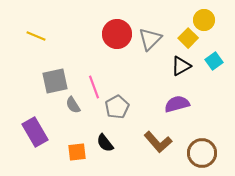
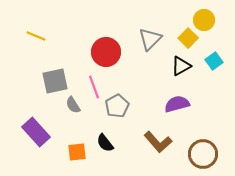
red circle: moved 11 px left, 18 px down
gray pentagon: moved 1 px up
purple rectangle: moved 1 px right; rotated 12 degrees counterclockwise
brown circle: moved 1 px right, 1 px down
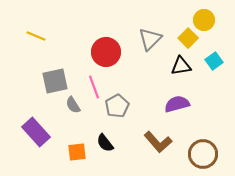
black triangle: rotated 20 degrees clockwise
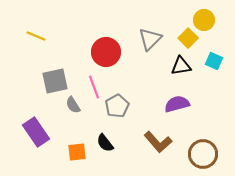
cyan square: rotated 30 degrees counterclockwise
purple rectangle: rotated 8 degrees clockwise
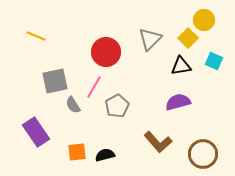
pink line: rotated 50 degrees clockwise
purple semicircle: moved 1 px right, 2 px up
black semicircle: moved 12 px down; rotated 114 degrees clockwise
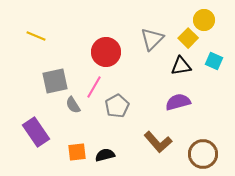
gray triangle: moved 2 px right
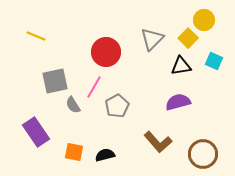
orange square: moved 3 px left; rotated 18 degrees clockwise
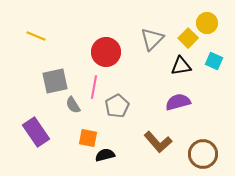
yellow circle: moved 3 px right, 3 px down
pink line: rotated 20 degrees counterclockwise
orange square: moved 14 px right, 14 px up
